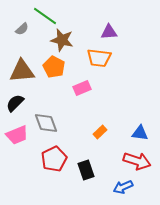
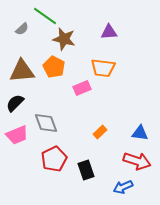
brown star: moved 2 px right, 1 px up
orange trapezoid: moved 4 px right, 10 px down
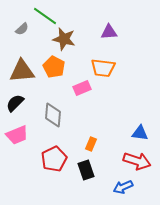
gray diamond: moved 7 px right, 8 px up; rotated 25 degrees clockwise
orange rectangle: moved 9 px left, 12 px down; rotated 24 degrees counterclockwise
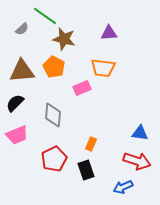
purple triangle: moved 1 px down
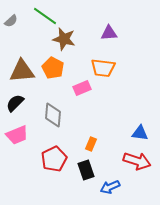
gray semicircle: moved 11 px left, 8 px up
orange pentagon: moved 1 px left, 1 px down
blue arrow: moved 13 px left
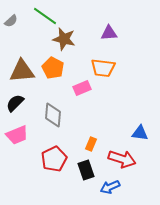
red arrow: moved 15 px left, 2 px up
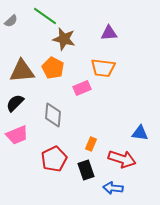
blue arrow: moved 3 px right, 1 px down; rotated 30 degrees clockwise
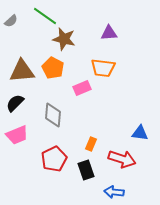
blue arrow: moved 1 px right, 4 px down
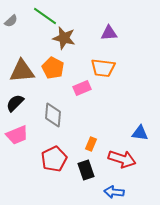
brown star: moved 1 px up
